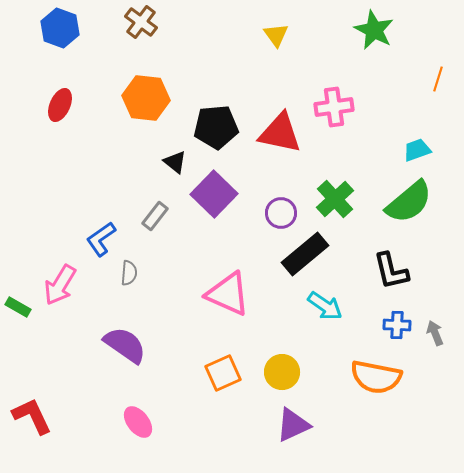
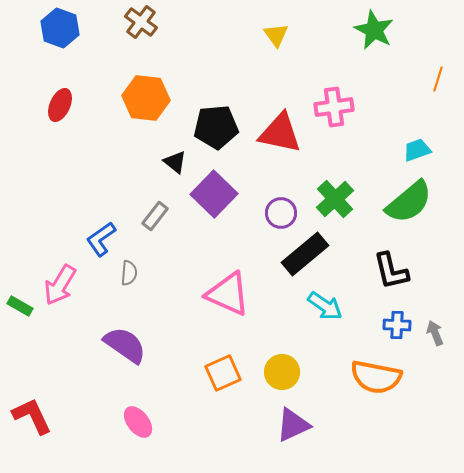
green rectangle: moved 2 px right, 1 px up
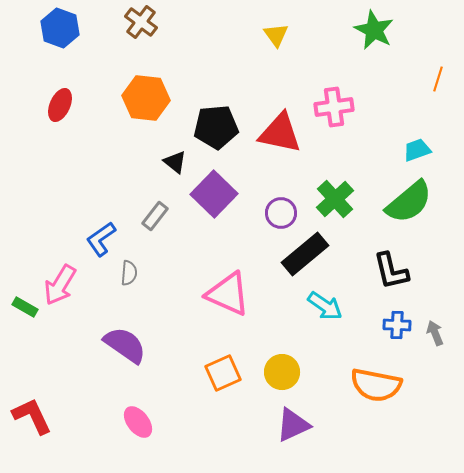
green rectangle: moved 5 px right, 1 px down
orange semicircle: moved 8 px down
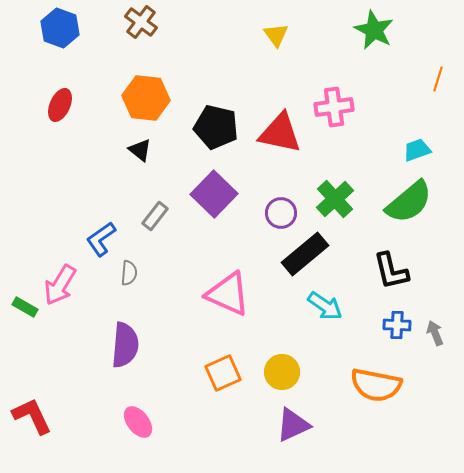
black pentagon: rotated 18 degrees clockwise
black triangle: moved 35 px left, 12 px up
purple semicircle: rotated 60 degrees clockwise
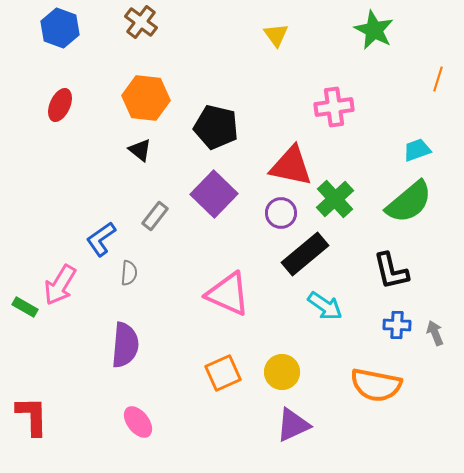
red triangle: moved 11 px right, 33 px down
red L-shape: rotated 24 degrees clockwise
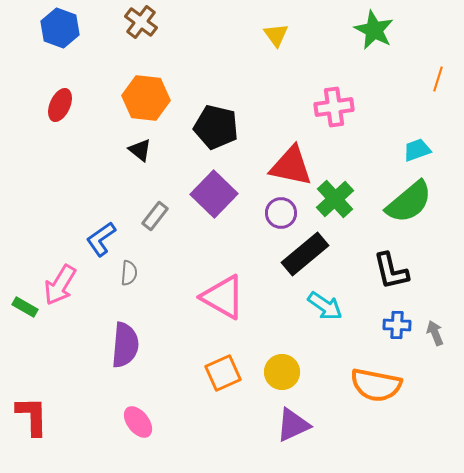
pink triangle: moved 5 px left, 3 px down; rotated 6 degrees clockwise
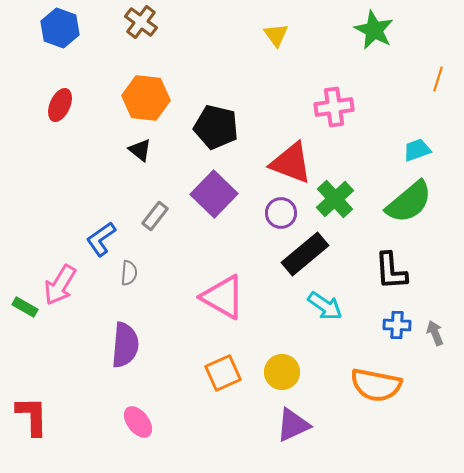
red triangle: moved 3 px up; rotated 9 degrees clockwise
black L-shape: rotated 9 degrees clockwise
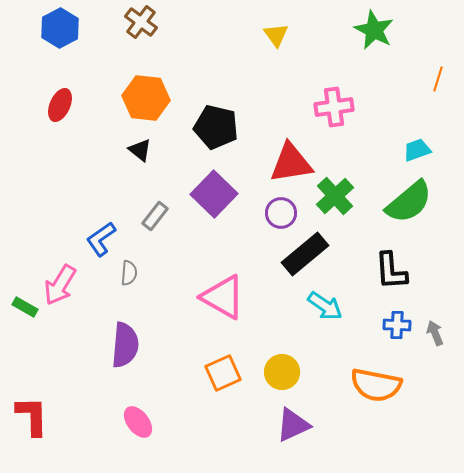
blue hexagon: rotated 12 degrees clockwise
red triangle: rotated 30 degrees counterclockwise
green cross: moved 3 px up
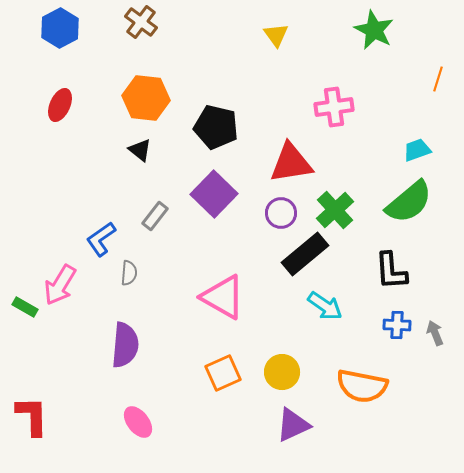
green cross: moved 14 px down
orange semicircle: moved 14 px left, 1 px down
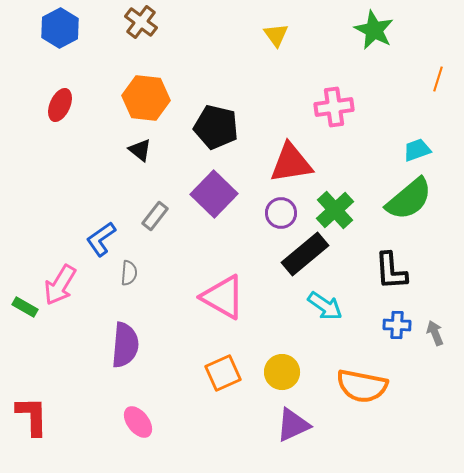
green semicircle: moved 3 px up
